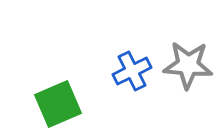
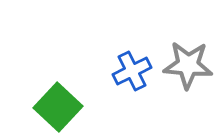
green square: moved 3 px down; rotated 24 degrees counterclockwise
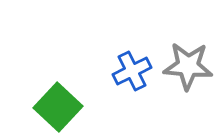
gray star: moved 1 px down
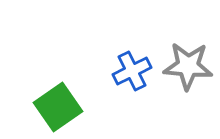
green square: rotated 12 degrees clockwise
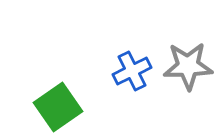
gray star: rotated 6 degrees counterclockwise
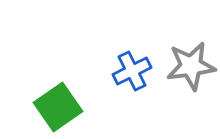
gray star: moved 3 px right; rotated 6 degrees counterclockwise
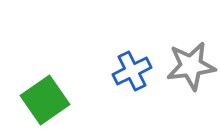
green square: moved 13 px left, 7 px up
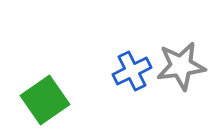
gray star: moved 10 px left
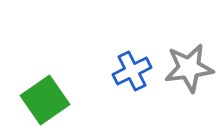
gray star: moved 8 px right, 2 px down
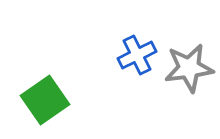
blue cross: moved 5 px right, 16 px up
